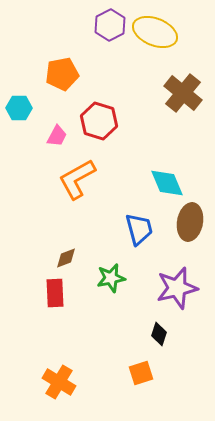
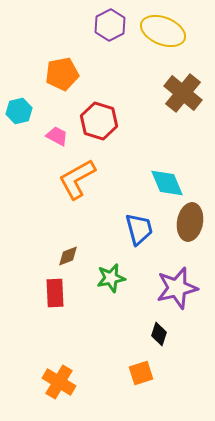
yellow ellipse: moved 8 px right, 1 px up
cyan hexagon: moved 3 px down; rotated 15 degrees counterclockwise
pink trapezoid: rotated 90 degrees counterclockwise
brown diamond: moved 2 px right, 2 px up
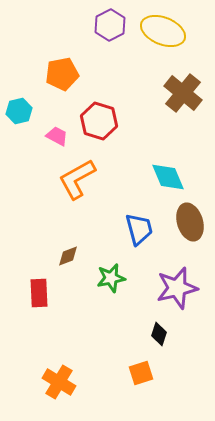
cyan diamond: moved 1 px right, 6 px up
brown ellipse: rotated 27 degrees counterclockwise
red rectangle: moved 16 px left
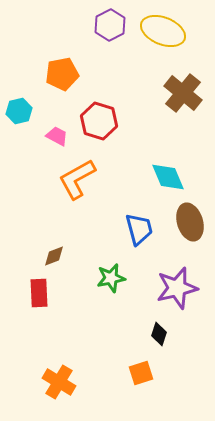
brown diamond: moved 14 px left
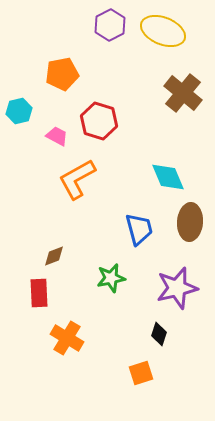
brown ellipse: rotated 21 degrees clockwise
orange cross: moved 8 px right, 44 px up
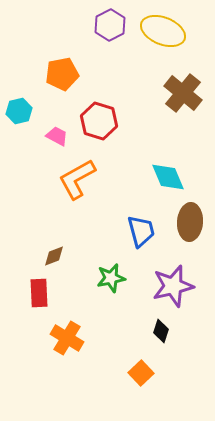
blue trapezoid: moved 2 px right, 2 px down
purple star: moved 4 px left, 2 px up
black diamond: moved 2 px right, 3 px up
orange square: rotated 25 degrees counterclockwise
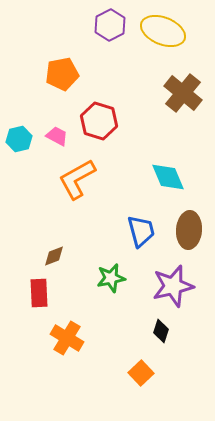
cyan hexagon: moved 28 px down
brown ellipse: moved 1 px left, 8 px down
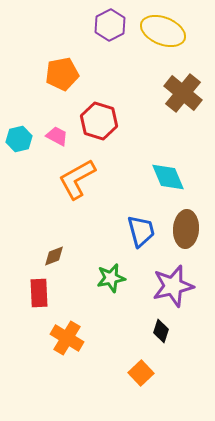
brown ellipse: moved 3 px left, 1 px up
